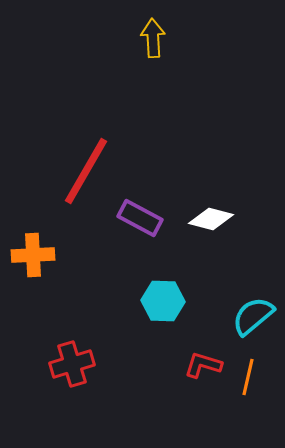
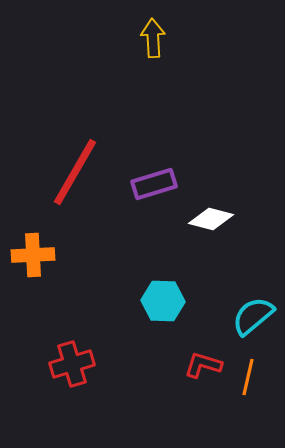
red line: moved 11 px left, 1 px down
purple rectangle: moved 14 px right, 34 px up; rotated 45 degrees counterclockwise
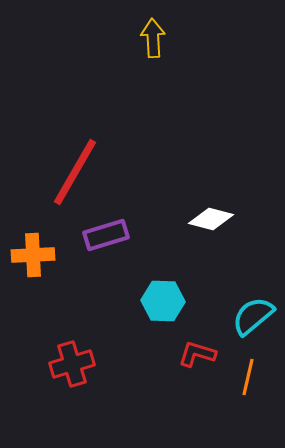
purple rectangle: moved 48 px left, 51 px down
red L-shape: moved 6 px left, 11 px up
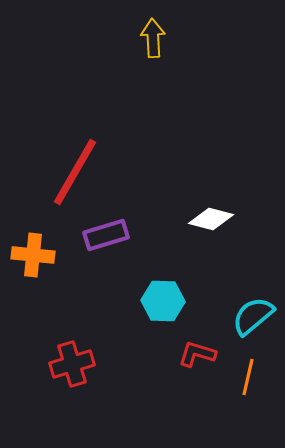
orange cross: rotated 9 degrees clockwise
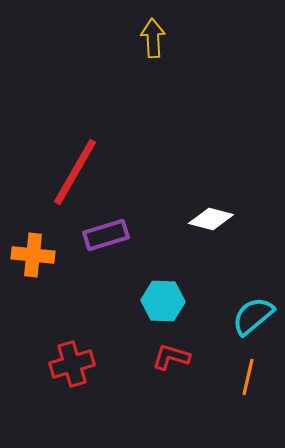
red L-shape: moved 26 px left, 3 px down
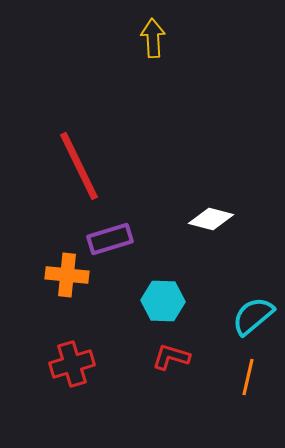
red line: moved 4 px right, 6 px up; rotated 56 degrees counterclockwise
purple rectangle: moved 4 px right, 4 px down
orange cross: moved 34 px right, 20 px down
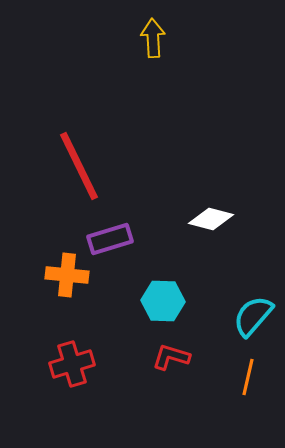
cyan semicircle: rotated 9 degrees counterclockwise
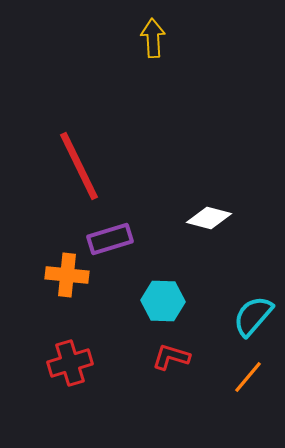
white diamond: moved 2 px left, 1 px up
red cross: moved 2 px left, 1 px up
orange line: rotated 27 degrees clockwise
